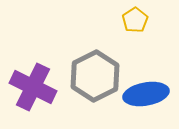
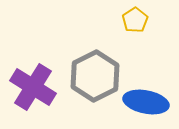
purple cross: rotated 6 degrees clockwise
blue ellipse: moved 8 px down; rotated 21 degrees clockwise
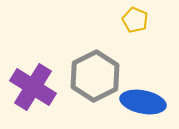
yellow pentagon: rotated 15 degrees counterclockwise
blue ellipse: moved 3 px left
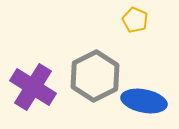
blue ellipse: moved 1 px right, 1 px up
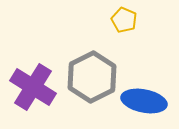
yellow pentagon: moved 11 px left
gray hexagon: moved 3 px left, 1 px down
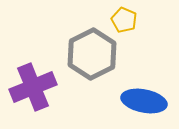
gray hexagon: moved 23 px up
purple cross: rotated 36 degrees clockwise
